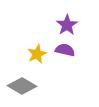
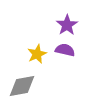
gray diamond: rotated 40 degrees counterclockwise
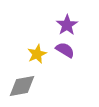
purple semicircle: rotated 18 degrees clockwise
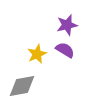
purple star: rotated 20 degrees clockwise
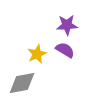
purple star: rotated 10 degrees clockwise
gray diamond: moved 3 px up
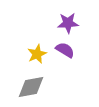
purple star: moved 1 px right, 2 px up
gray diamond: moved 9 px right, 4 px down
